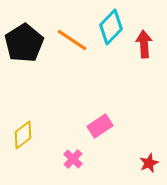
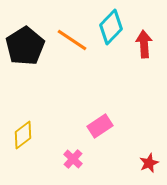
black pentagon: moved 1 px right, 3 px down
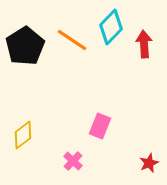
pink rectangle: rotated 35 degrees counterclockwise
pink cross: moved 2 px down
